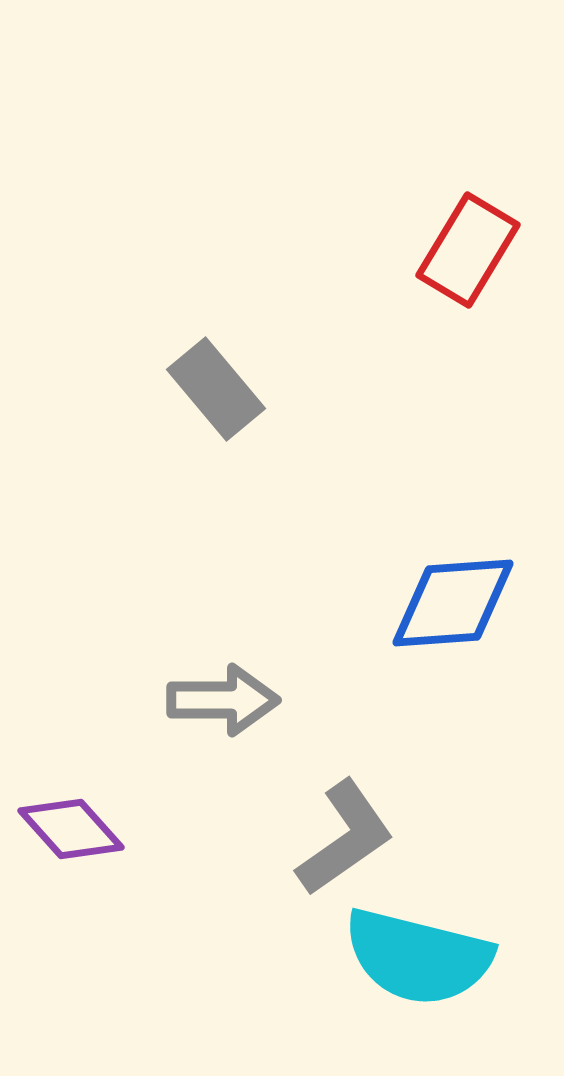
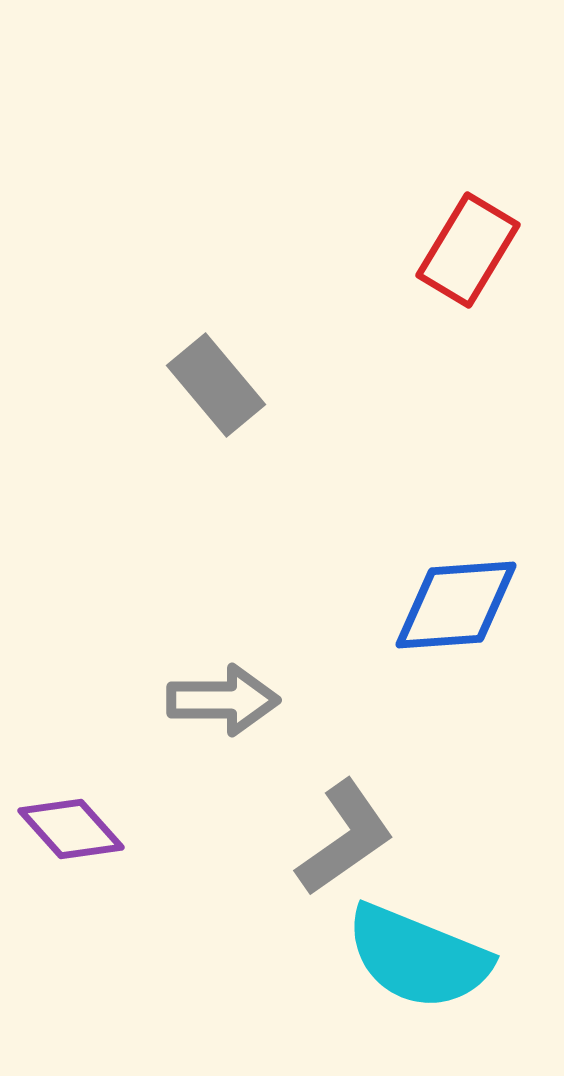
gray rectangle: moved 4 px up
blue diamond: moved 3 px right, 2 px down
cyan semicircle: rotated 8 degrees clockwise
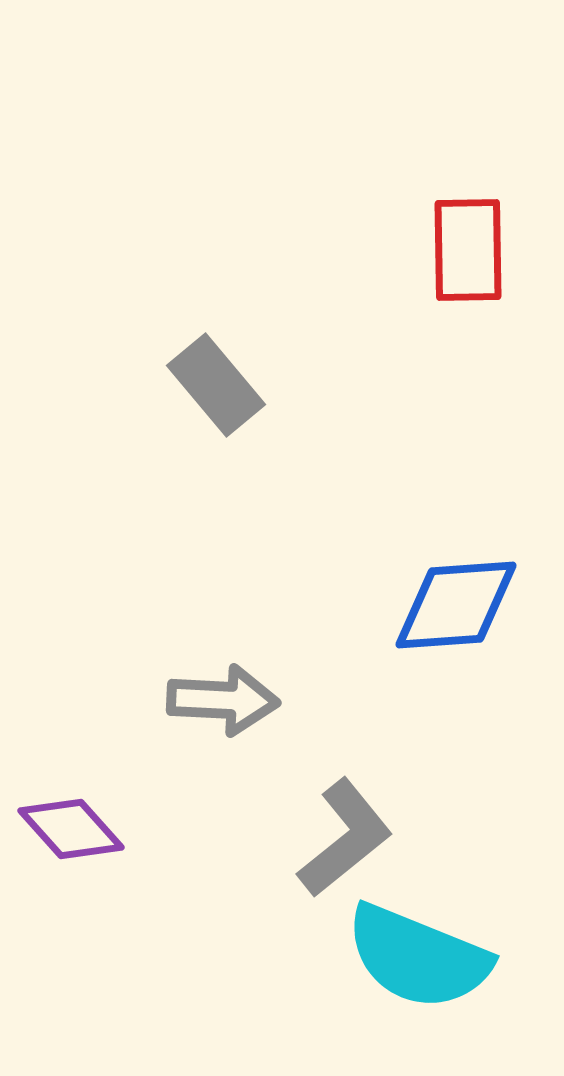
red rectangle: rotated 32 degrees counterclockwise
gray arrow: rotated 3 degrees clockwise
gray L-shape: rotated 4 degrees counterclockwise
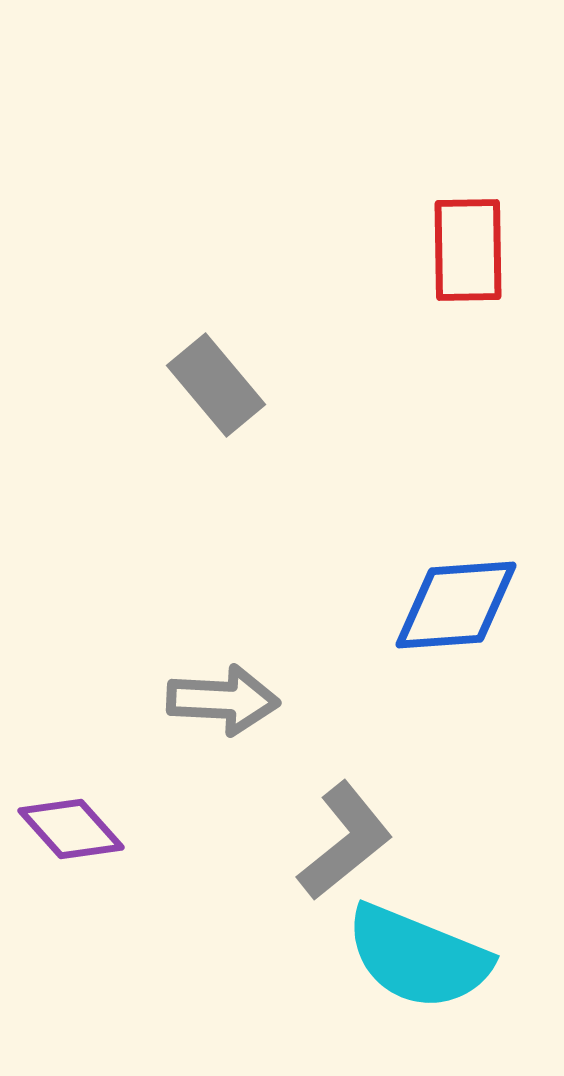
gray L-shape: moved 3 px down
